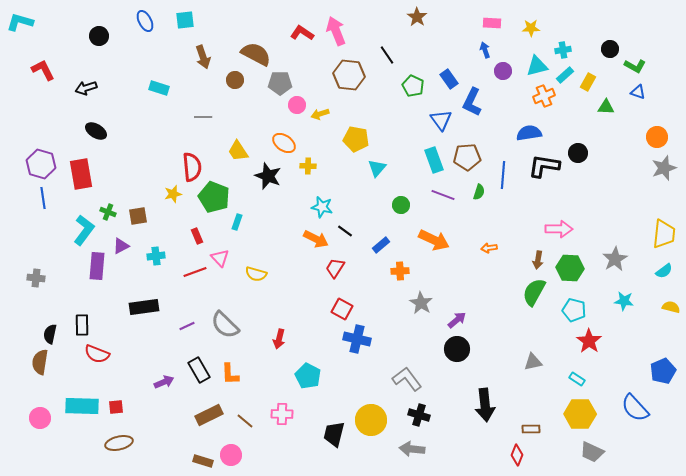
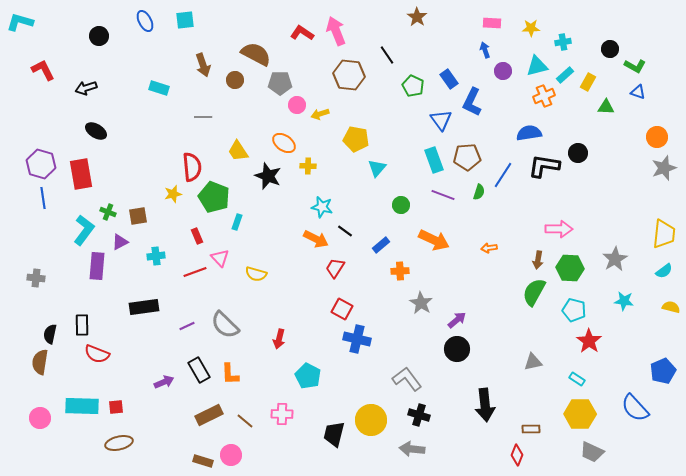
cyan cross at (563, 50): moved 8 px up
brown arrow at (203, 57): moved 8 px down
blue line at (503, 175): rotated 28 degrees clockwise
purple triangle at (121, 246): moved 1 px left, 4 px up
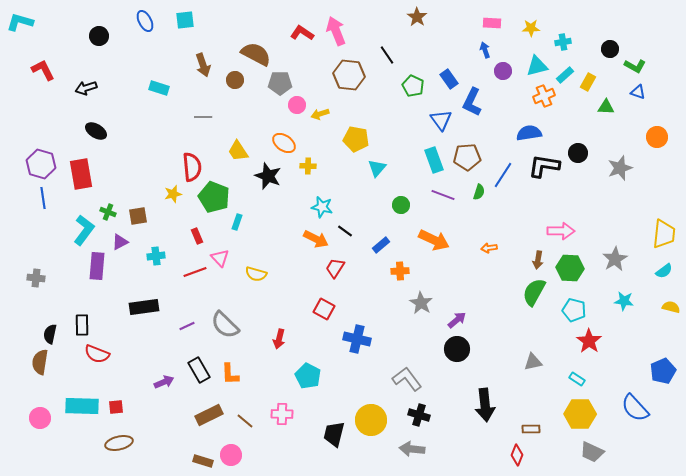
gray star at (664, 168): moved 44 px left
pink arrow at (559, 229): moved 2 px right, 2 px down
red square at (342, 309): moved 18 px left
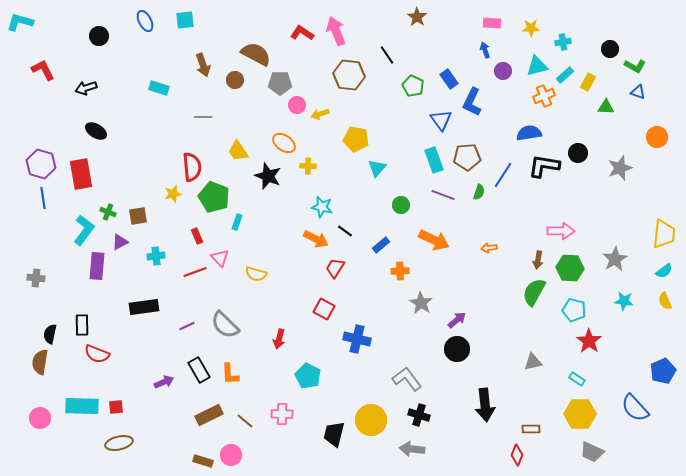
yellow semicircle at (671, 307): moved 6 px left, 6 px up; rotated 126 degrees counterclockwise
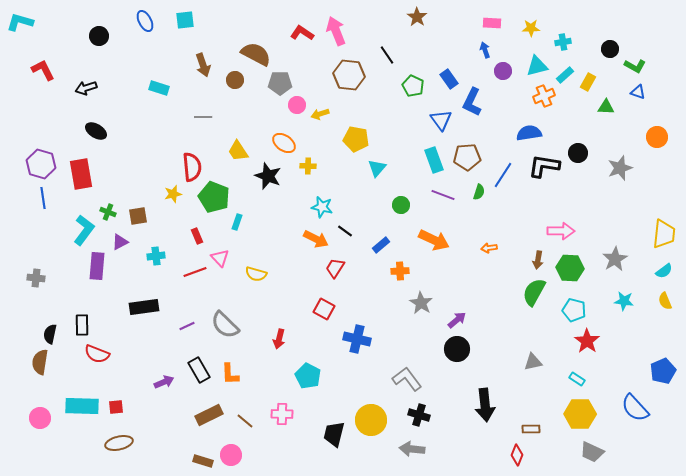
red star at (589, 341): moved 2 px left
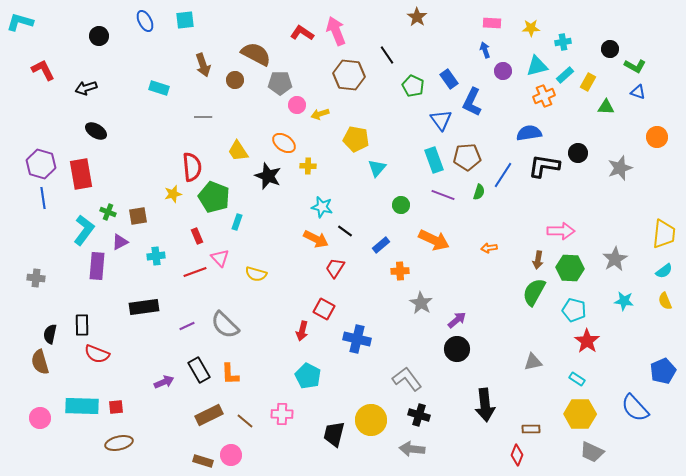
red arrow at (279, 339): moved 23 px right, 8 px up
brown semicircle at (40, 362): rotated 25 degrees counterclockwise
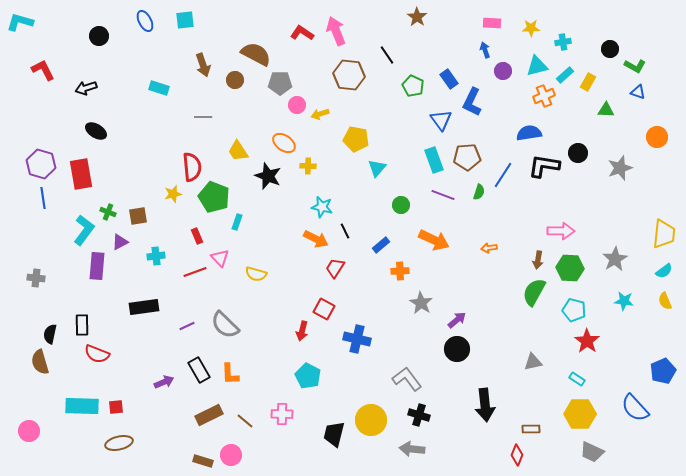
green triangle at (606, 107): moved 3 px down
black line at (345, 231): rotated 28 degrees clockwise
pink circle at (40, 418): moved 11 px left, 13 px down
